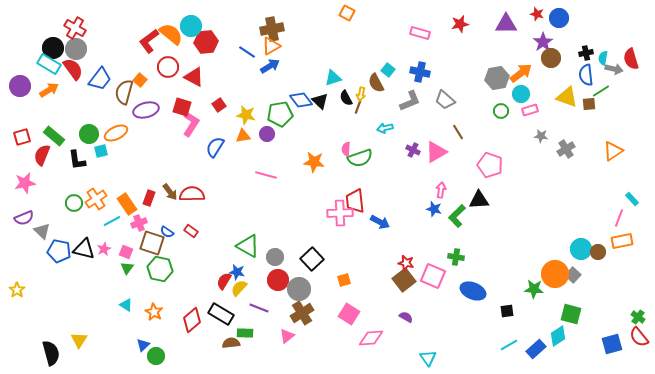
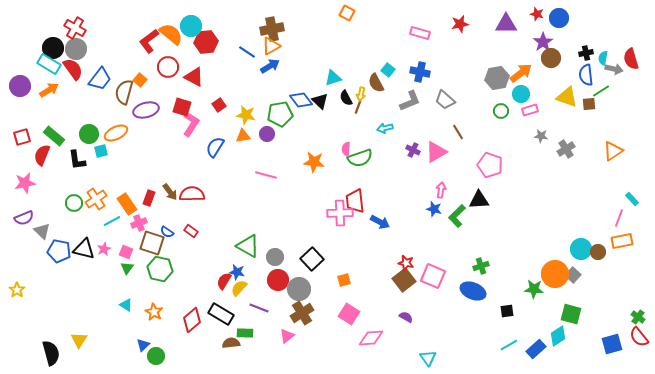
green cross at (456, 257): moved 25 px right, 9 px down; rotated 28 degrees counterclockwise
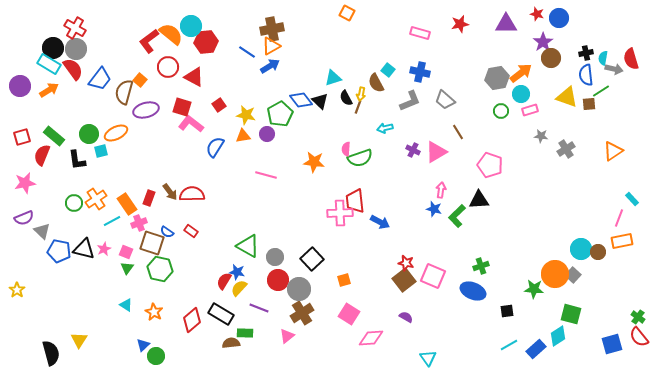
green pentagon at (280, 114): rotated 20 degrees counterclockwise
pink L-shape at (191, 124): rotated 85 degrees counterclockwise
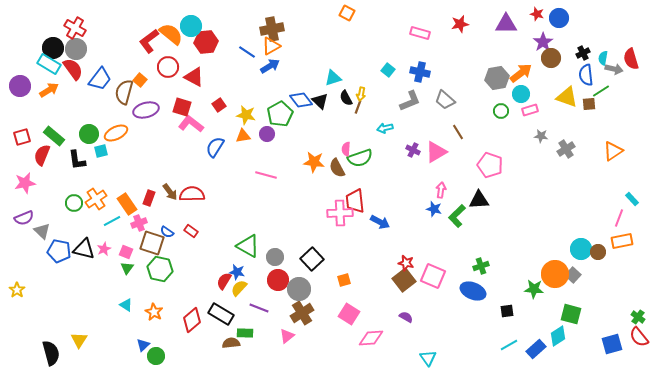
black cross at (586, 53): moved 3 px left; rotated 16 degrees counterclockwise
brown semicircle at (376, 83): moved 39 px left, 85 px down
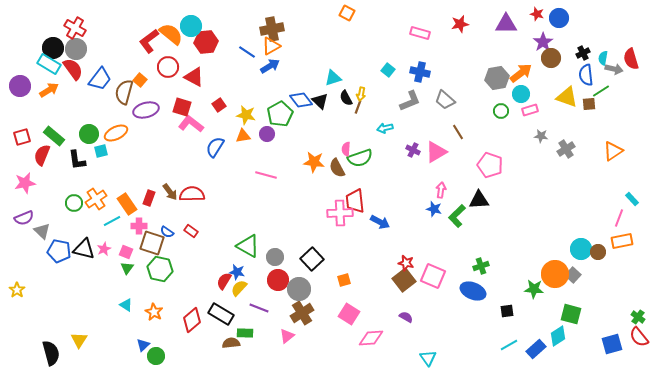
pink cross at (139, 223): moved 3 px down; rotated 21 degrees clockwise
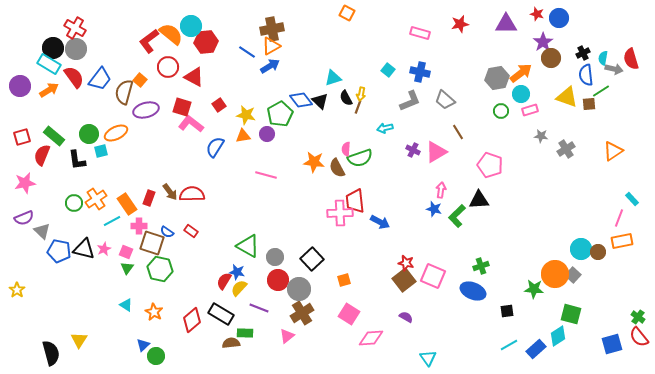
red semicircle at (73, 69): moved 1 px right, 8 px down
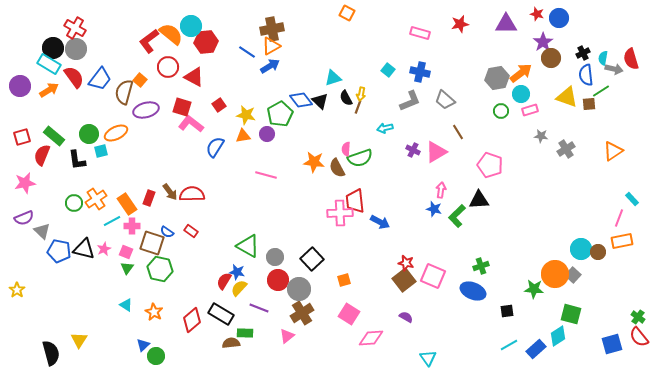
pink cross at (139, 226): moved 7 px left
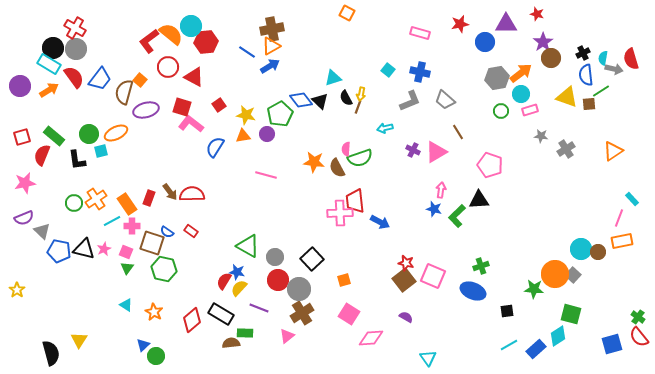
blue circle at (559, 18): moved 74 px left, 24 px down
green hexagon at (160, 269): moved 4 px right
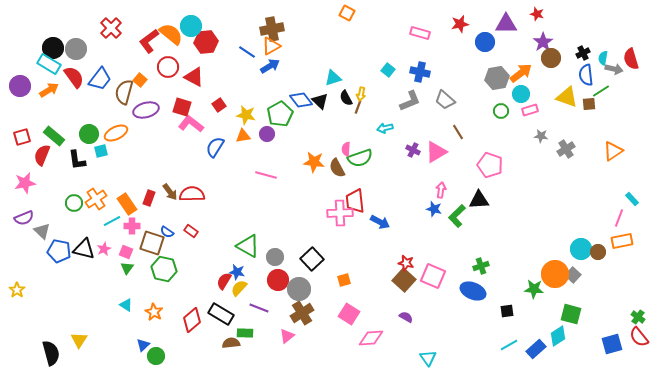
red cross at (75, 28): moved 36 px right; rotated 15 degrees clockwise
brown square at (404, 280): rotated 10 degrees counterclockwise
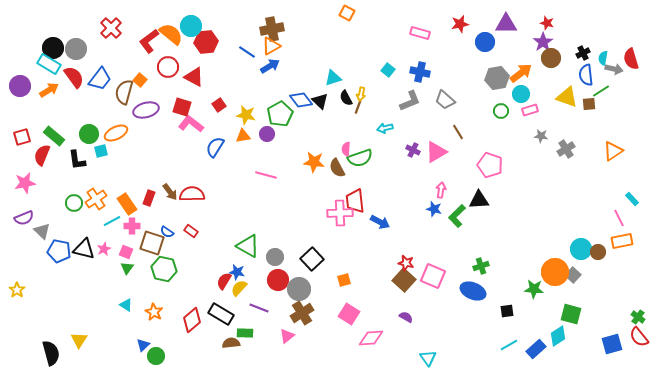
red star at (537, 14): moved 10 px right, 9 px down
pink line at (619, 218): rotated 48 degrees counterclockwise
orange circle at (555, 274): moved 2 px up
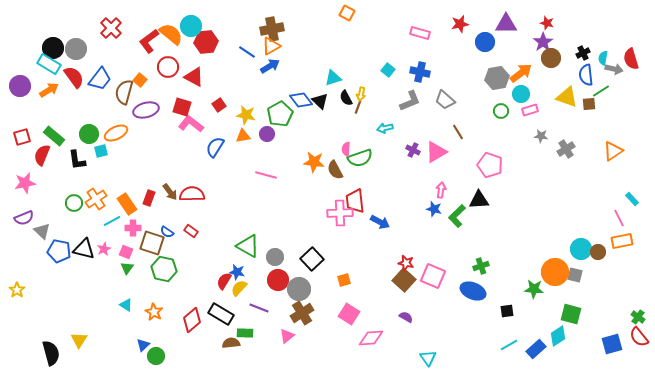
brown semicircle at (337, 168): moved 2 px left, 2 px down
pink cross at (132, 226): moved 1 px right, 2 px down
gray square at (573, 275): moved 2 px right; rotated 28 degrees counterclockwise
